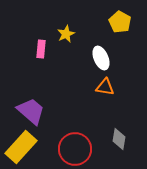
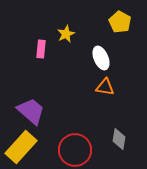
red circle: moved 1 px down
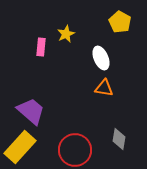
pink rectangle: moved 2 px up
orange triangle: moved 1 px left, 1 px down
yellow rectangle: moved 1 px left
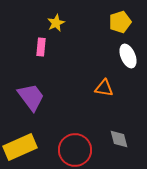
yellow pentagon: rotated 25 degrees clockwise
yellow star: moved 10 px left, 11 px up
white ellipse: moved 27 px right, 2 px up
purple trapezoid: moved 14 px up; rotated 12 degrees clockwise
gray diamond: rotated 25 degrees counterclockwise
yellow rectangle: rotated 24 degrees clockwise
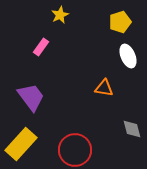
yellow star: moved 4 px right, 8 px up
pink rectangle: rotated 30 degrees clockwise
gray diamond: moved 13 px right, 10 px up
yellow rectangle: moved 1 px right, 3 px up; rotated 24 degrees counterclockwise
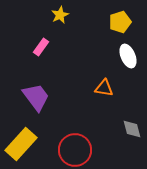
purple trapezoid: moved 5 px right
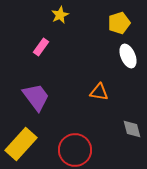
yellow pentagon: moved 1 px left, 1 px down
orange triangle: moved 5 px left, 4 px down
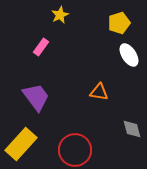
white ellipse: moved 1 px right, 1 px up; rotated 10 degrees counterclockwise
